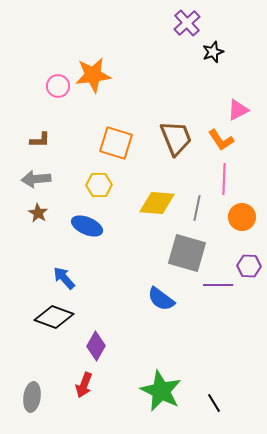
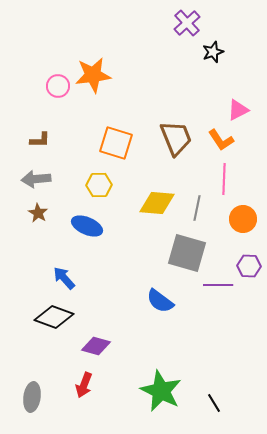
orange circle: moved 1 px right, 2 px down
blue semicircle: moved 1 px left, 2 px down
purple diamond: rotated 76 degrees clockwise
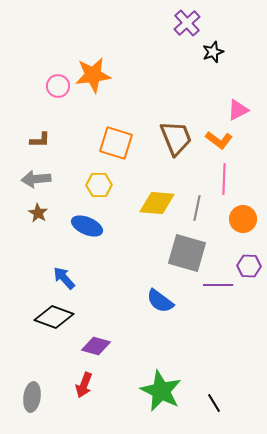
orange L-shape: moved 2 px left; rotated 20 degrees counterclockwise
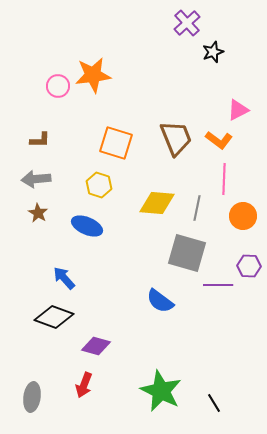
yellow hexagon: rotated 20 degrees clockwise
orange circle: moved 3 px up
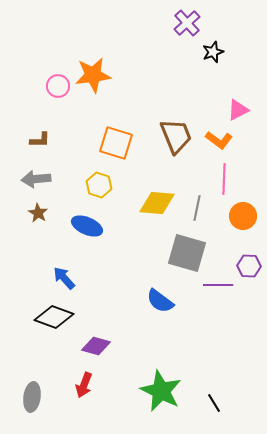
brown trapezoid: moved 2 px up
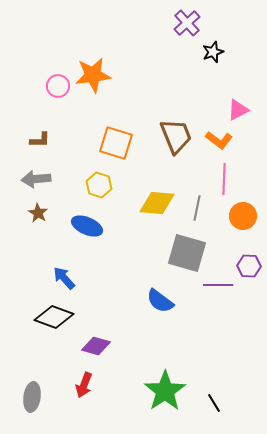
green star: moved 4 px right; rotated 12 degrees clockwise
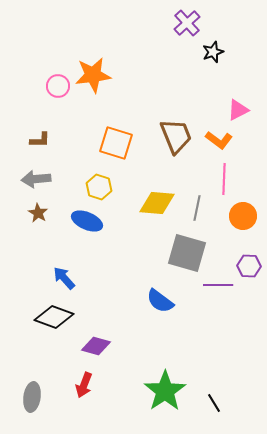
yellow hexagon: moved 2 px down
blue ellipse: moved 5 px up
